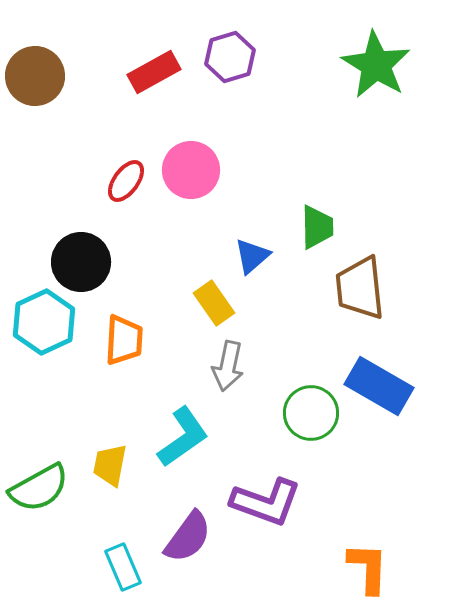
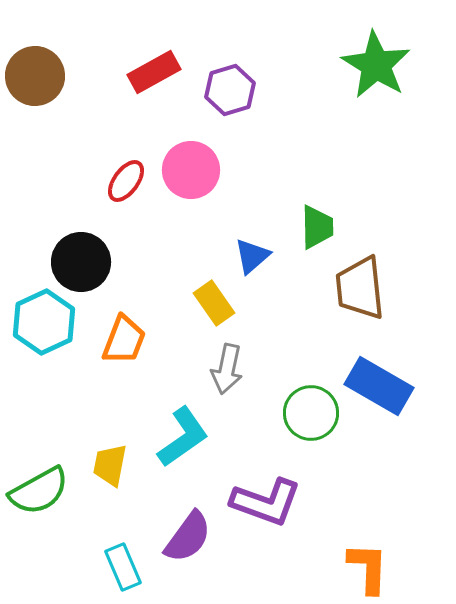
purple hexagon: moved 33 px down
orange trapezoid: rotated 18 degrees clockwise
gray arrow: moved 1 px left, 3 px down
green semicircle: moved 3 px down
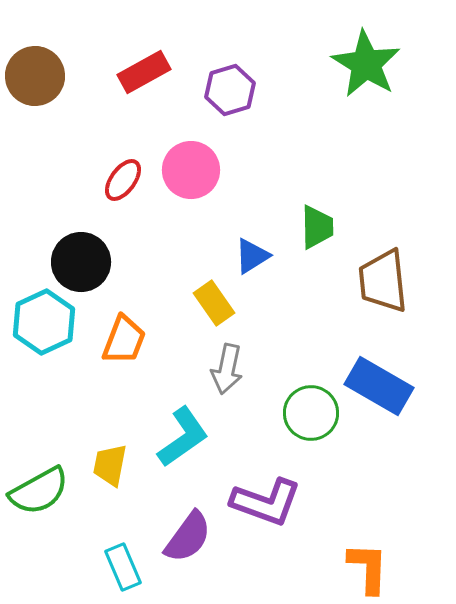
green star: moved 10 px left, 1 px up
red rectangle: moved 10 px left
red ellipse: moved 3 px left, 1 px up
blue triangle: rotated 9 degrees clockwise
brown trapezoid: moved 23 px right, 7 px up
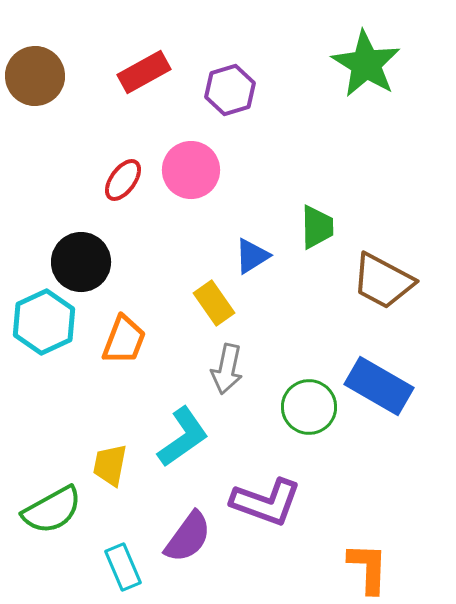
brown trapezoid: rotated 56 degrees counterclockwise
green circle: moved 2 px left, 6 px up
green semicircle: moved 13 px right, 19 px down
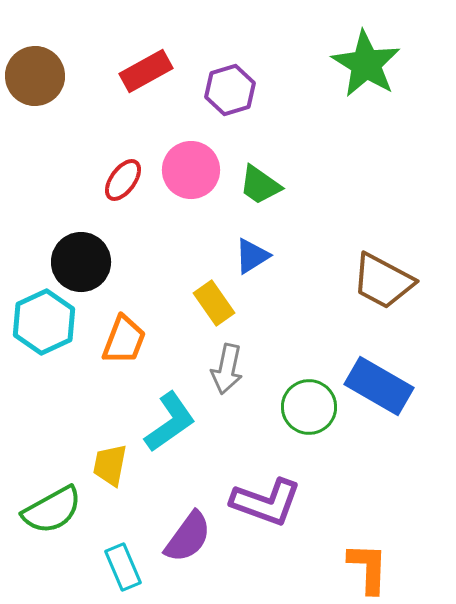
red rectangle: moved 2 px right, 1 px up
green trapezoid: moved 57 px left, 42 px up; rotated 126 degrees clockwise
cyan L-shape: moved 13 px left, 15 px up
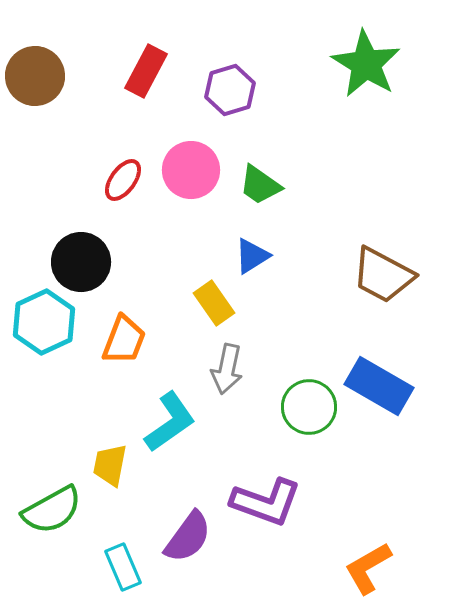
red rectangle: rotated 33 degrees counterclockwise
brown trapezoid: moved 6 px up
orange L-shape: rotated 122 degrees counterclockwise
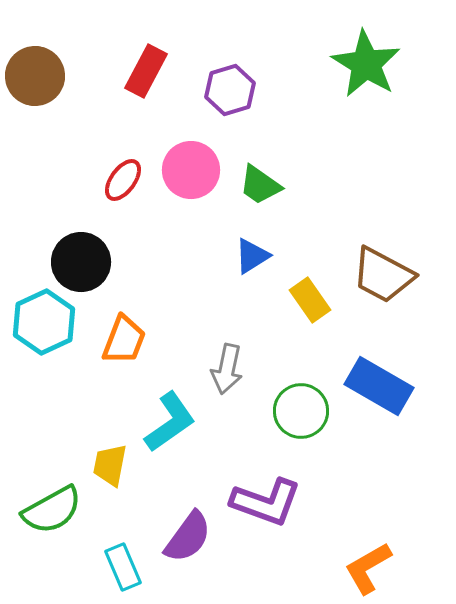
yellow rectangle: moved 96 px right, 3 px up
green circle: moved 8 px left, 4 px down
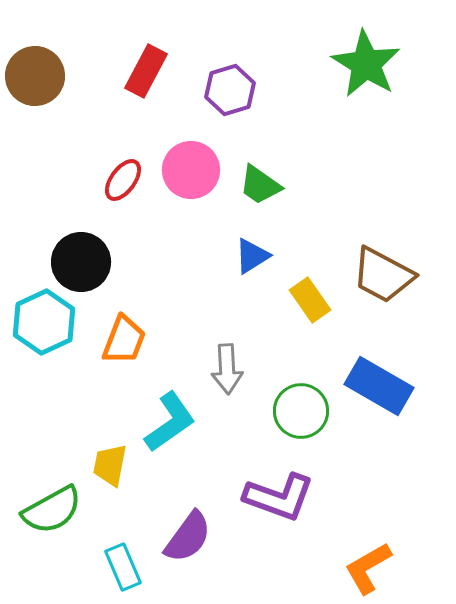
gray arrow: rotated 15 degrees counterclockwise
purple L-shape: moved 13 px right, 5 px up
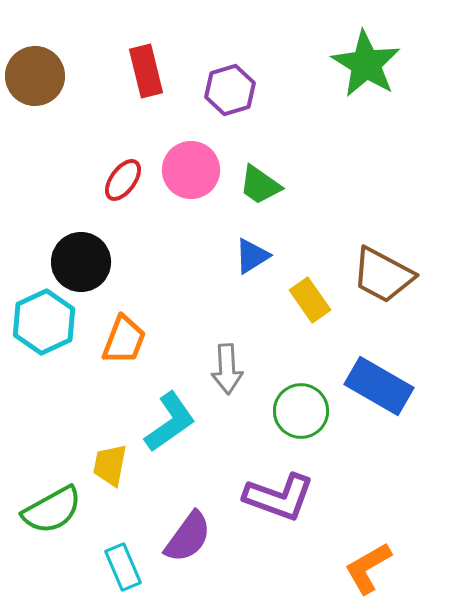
red rectangle: rotated 42 degrees counterclockwise
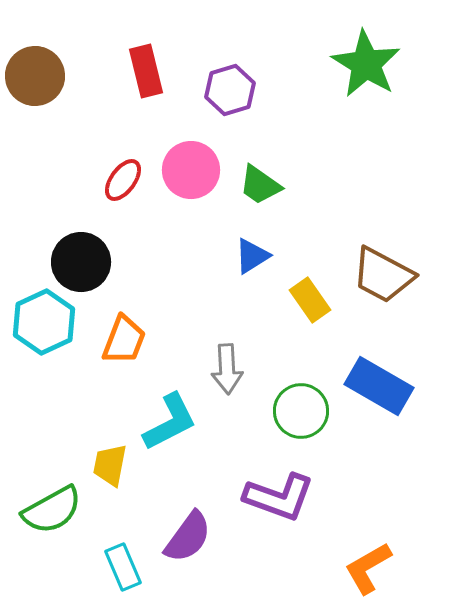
cyan L-shape: rotated 8 degrees clockwise
